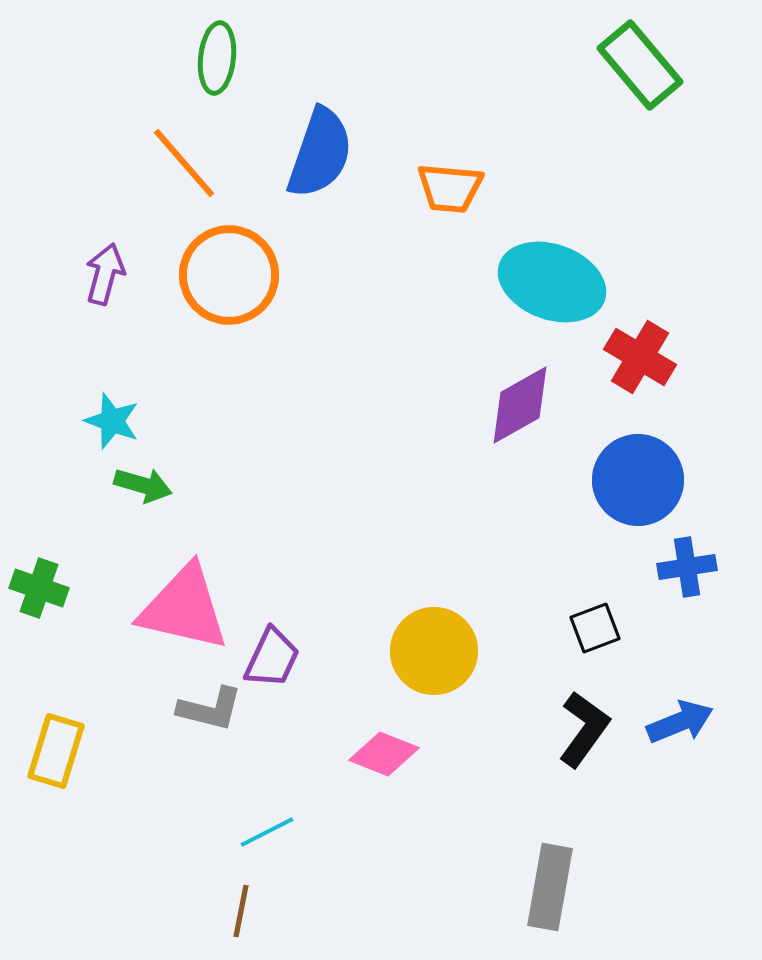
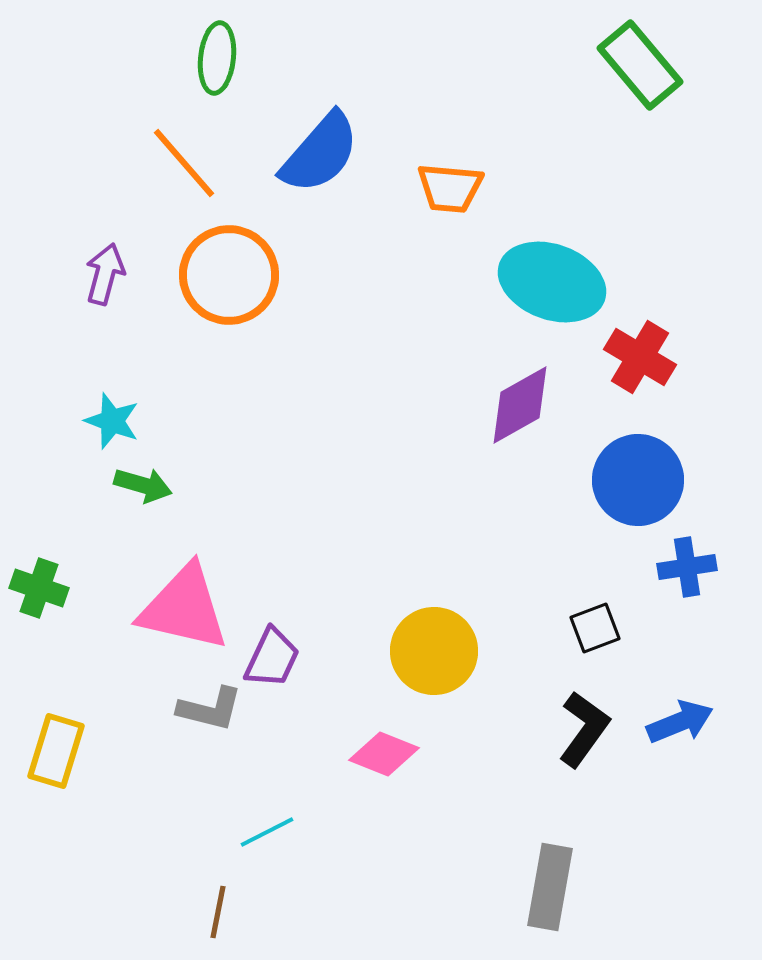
blue semicircle: rotated 22 degrees clockwise
brown line: moved 23 px left, 1 px down
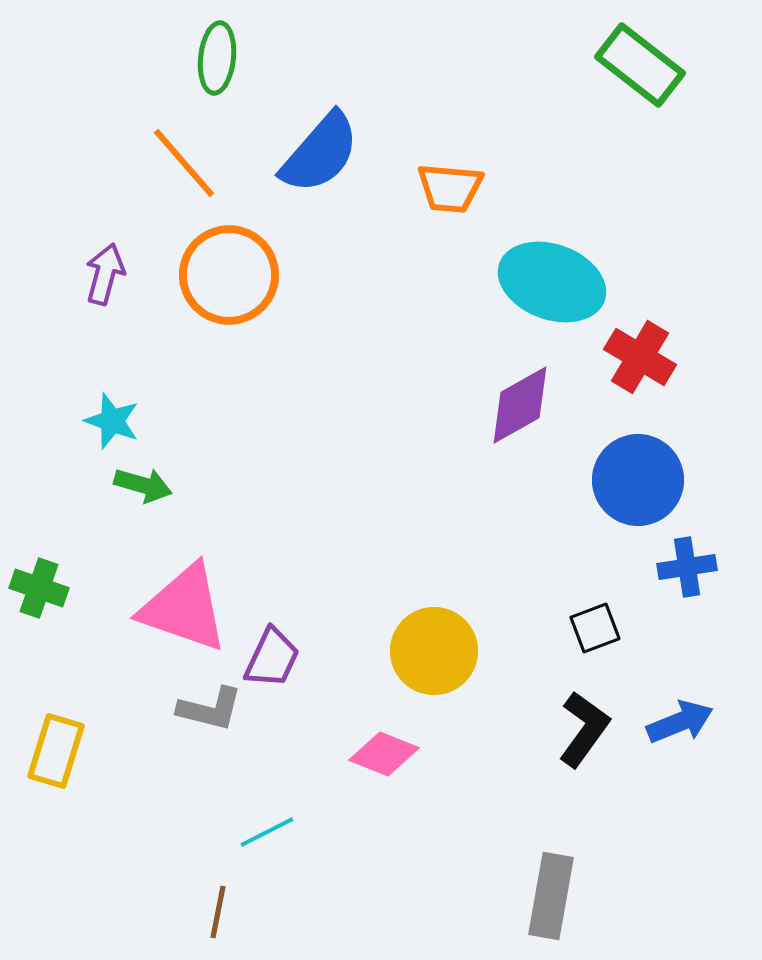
green rectangle: rotated 12 degrees counterclockwise
pink triangle: rotated 6 degrees clockwise
gray rectangle: moved 1 px right, 9 px down
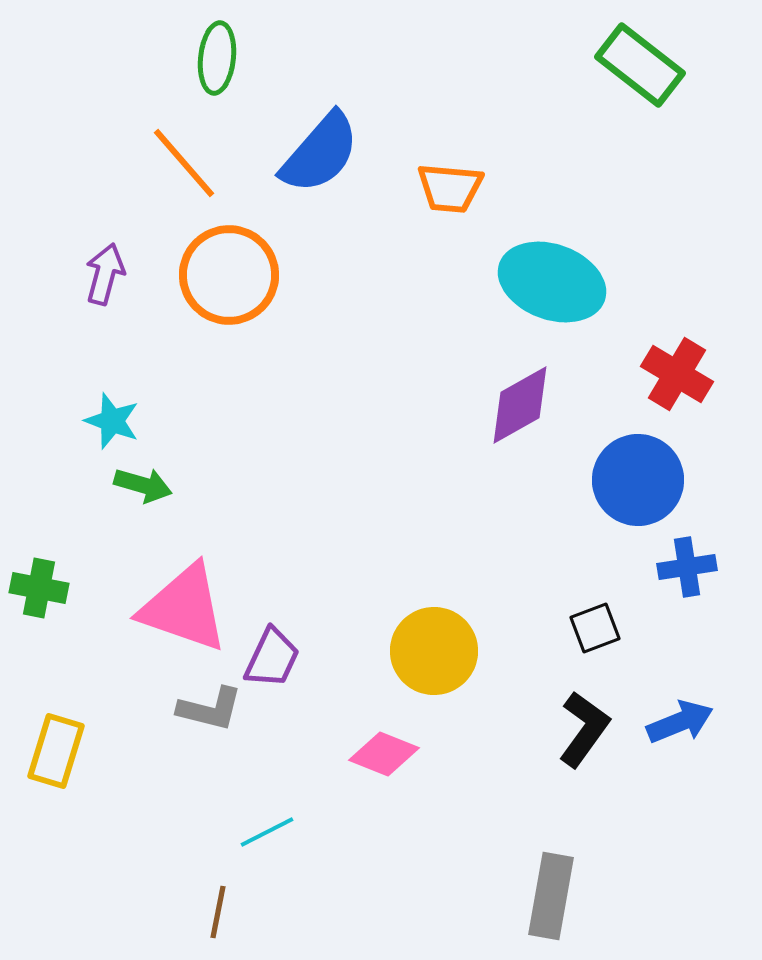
red cross: moved 37 px right, 17 px down
green cross: rotated 8 degrees counterclockwise
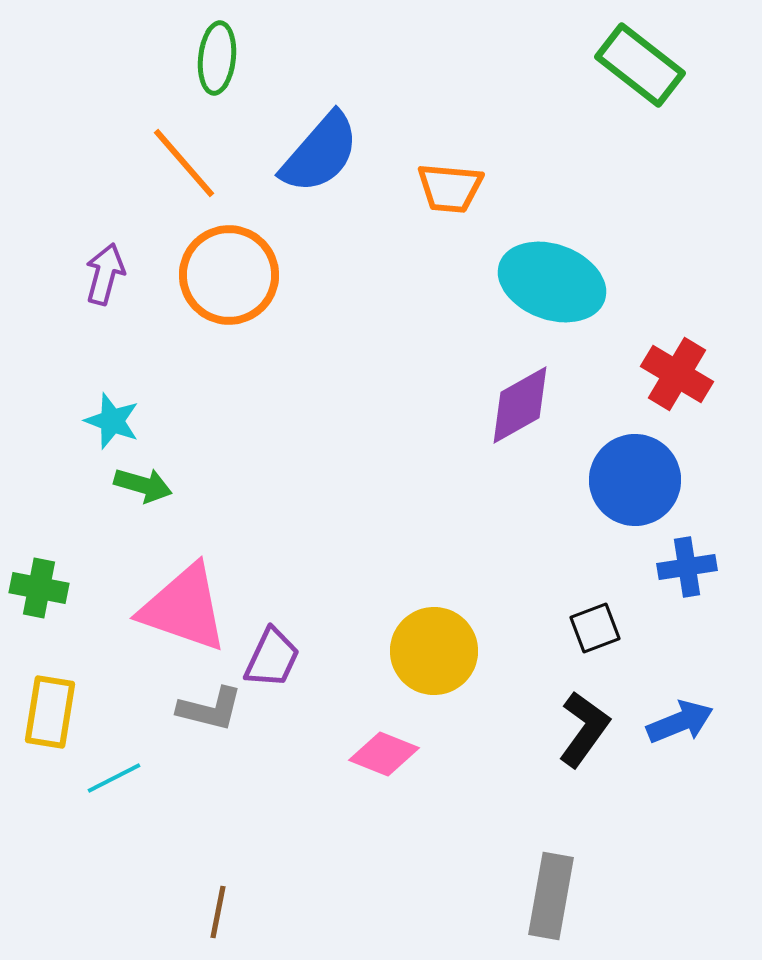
blue circle: moved 3 px left
yellow rectangle: moved 6 px left, 39 px up; rotated 8 degrees counterclockwise
cyan line: moved 153 px left, 54 px up
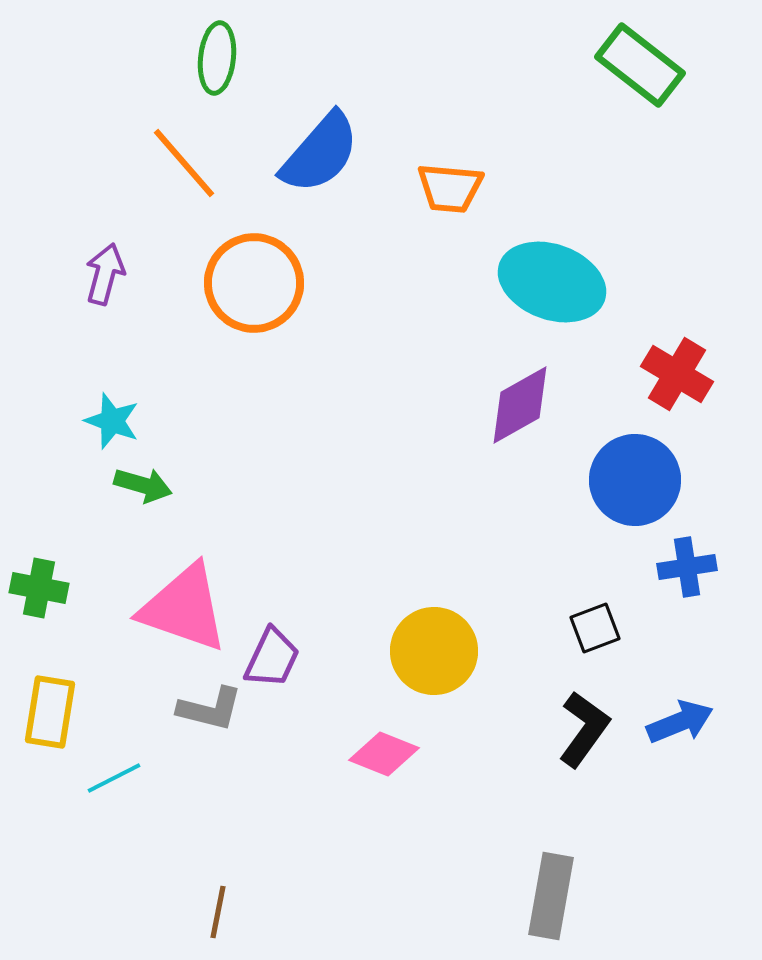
orange circle: moved 25 px right, 8 px down
